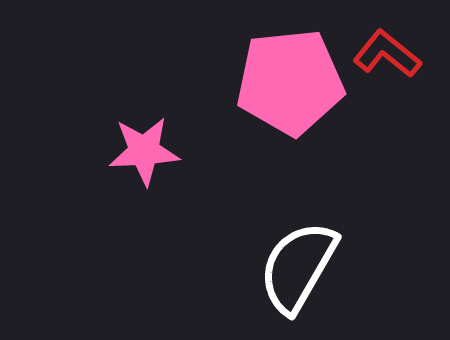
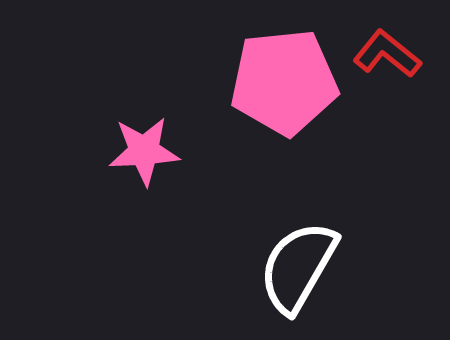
pink pentagon: moved 6 px left
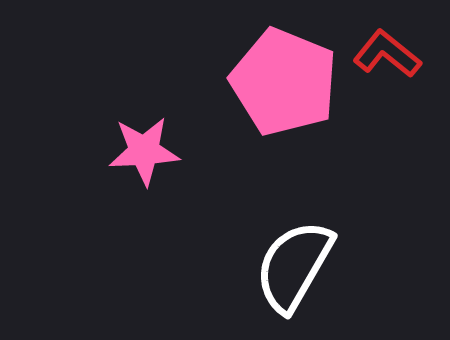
pink pentagon: rotated 28 degrees clockwise
white semicircle: moved 4 px left, 1 px up
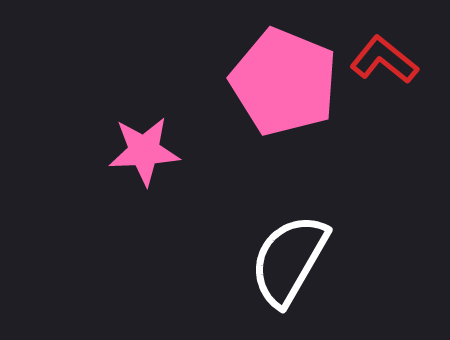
red L-shape: moved 3 px left, 6 px down
white semicircle: moved 5 px left, 6 px up
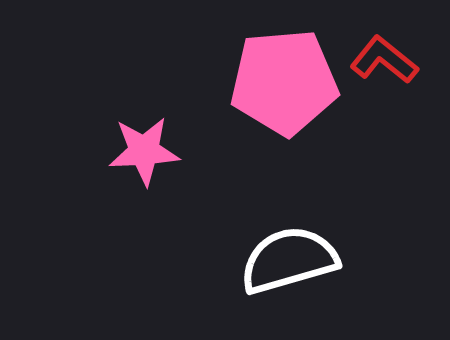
pink pentagon: rotated 27 degrees counterclockwise
white semicircle: rotated 44 degrees clockwise
